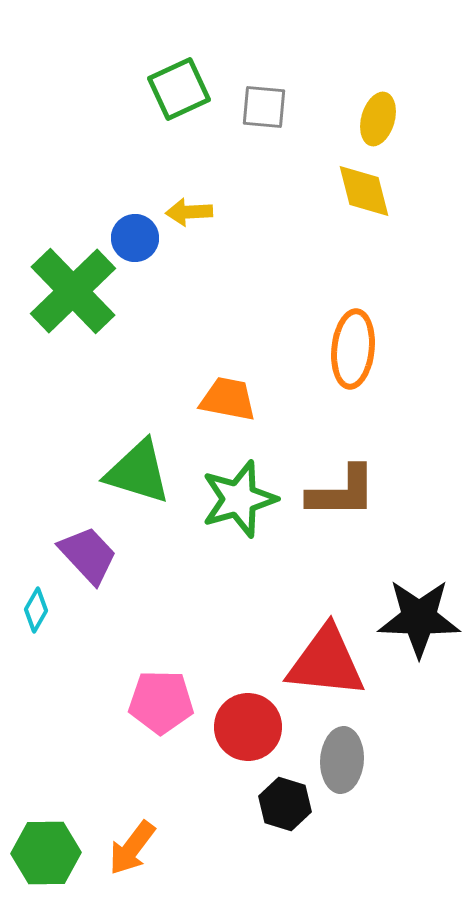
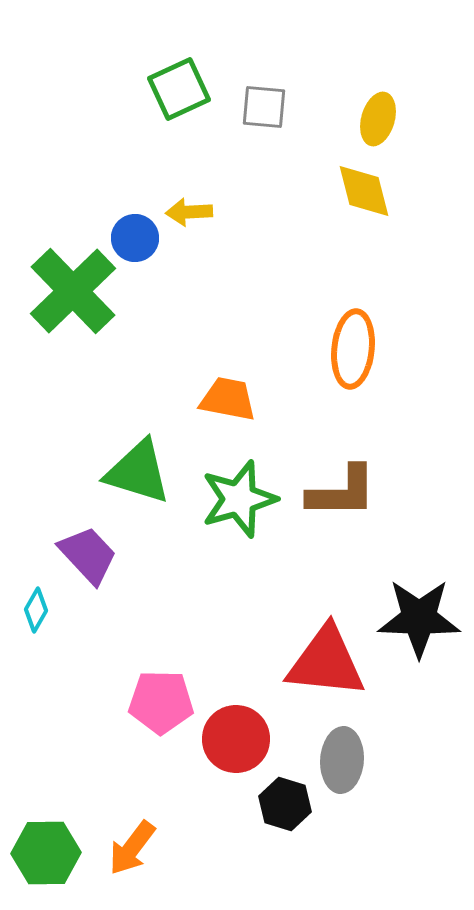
red circle: moved 12 px left, 12 px down
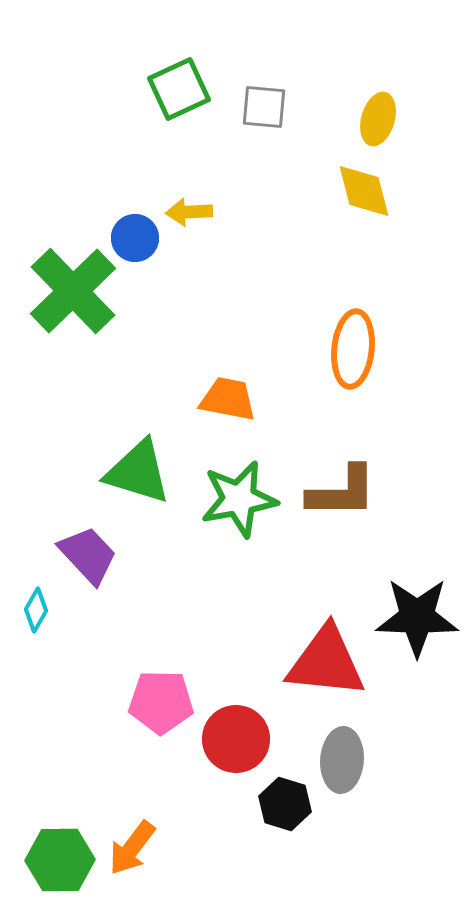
green star: rotated 6 degrees clockwise
black star: moved 2 px left, 1 px up
green hexagon: moved 14 px right, 7 px down
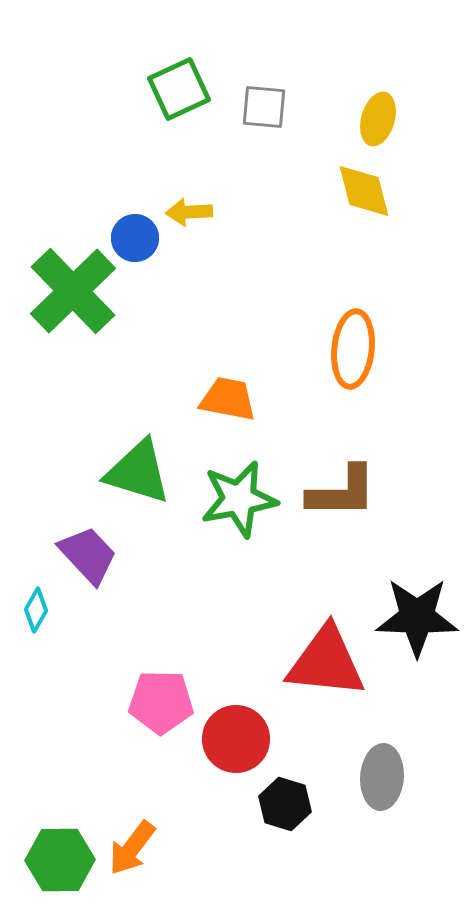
gray ellipse: moved 40 px right, 17 px down
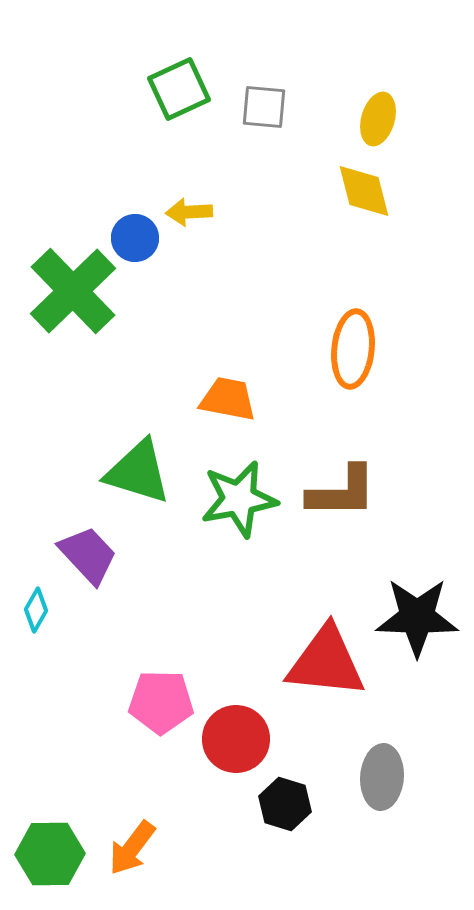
green hexagon: moved 10 px left, 6 px up
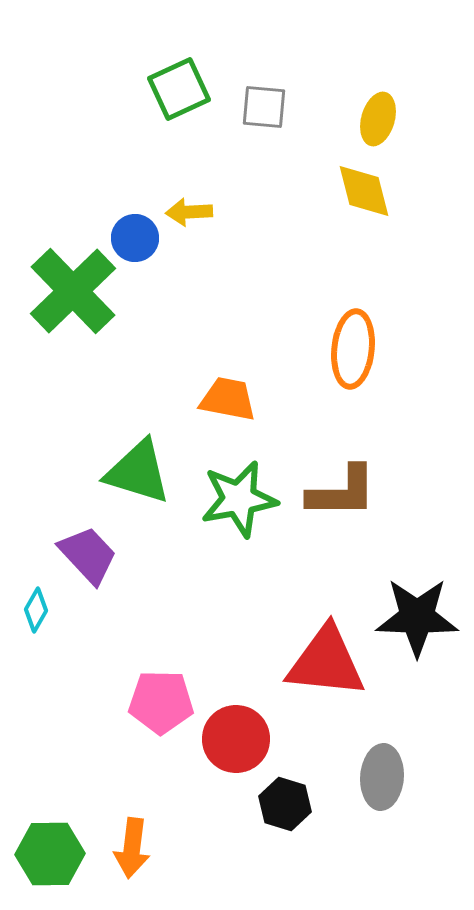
orange arrow: rotated 30 degrees counterclockwise
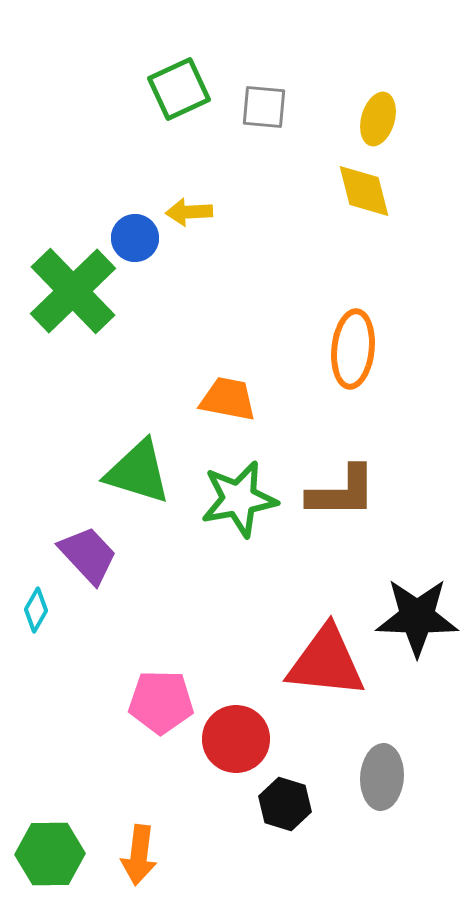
orange arrow: moved 7 px right, 7 px down
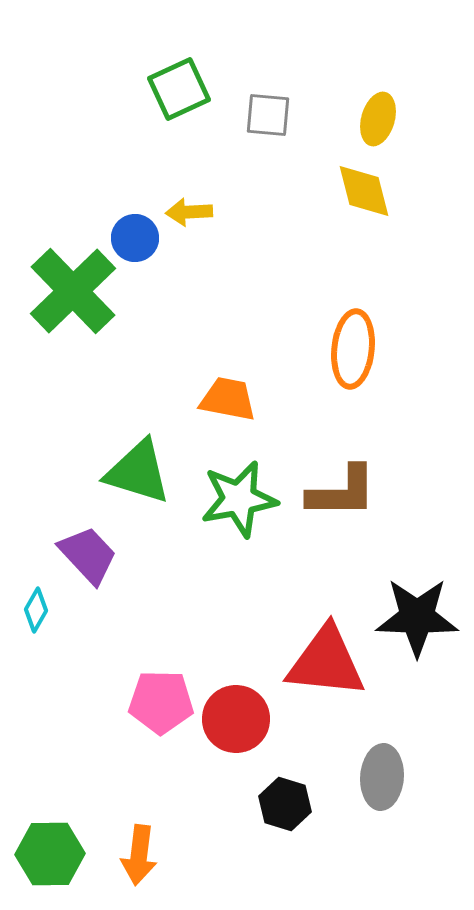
gray square: moved 4 px right, 8 px down
red circle: moved 20 px up
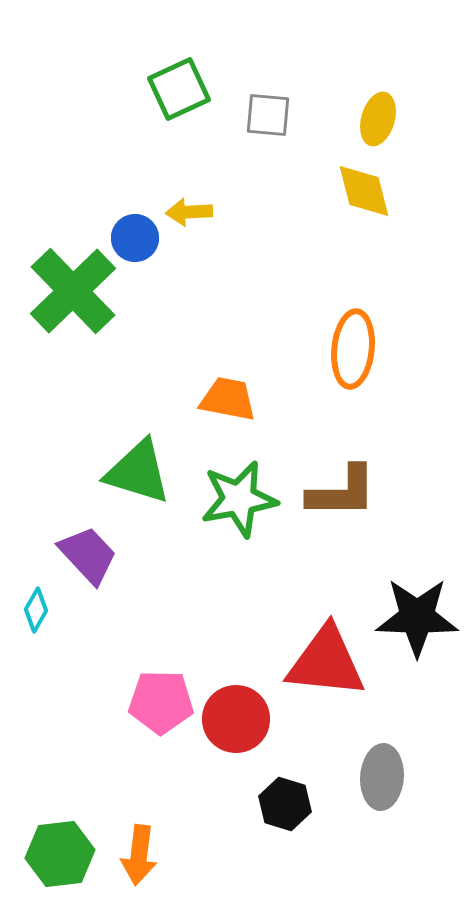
green hexagon: moved 10 px right; rotated 6 degrees counterclockwise
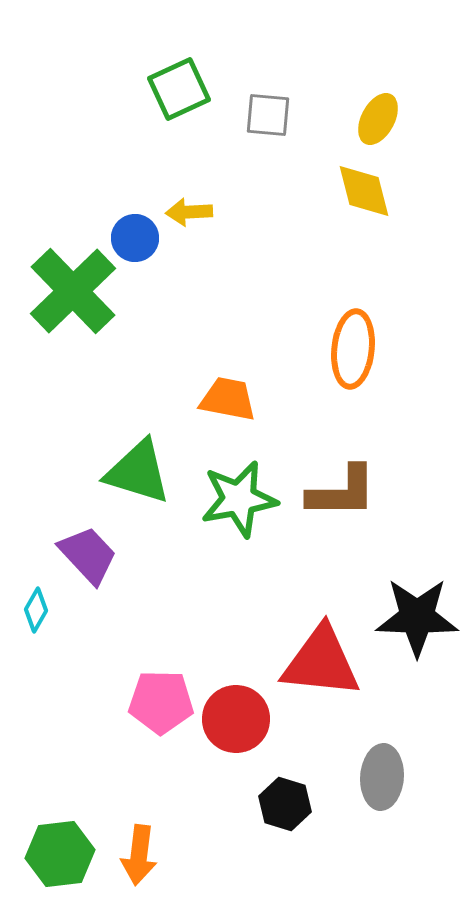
yellow ellipse: rotated 12 degrees clockwise
red triangle: moved 5 px left
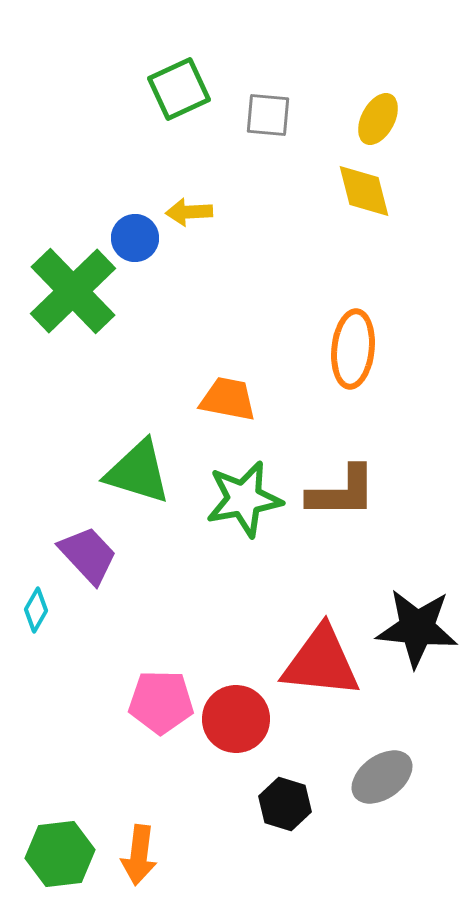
green star: moved 5 px right
black star: moved 11 px down; rotated 4 degrees clockwise
gray ellipse: rotated 50 degrees clockwise
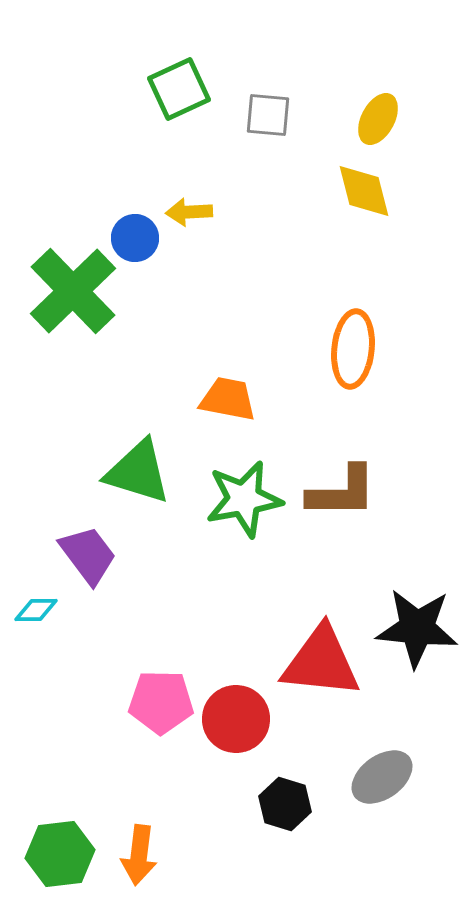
purple trapezoid: rotated 6 degrees clockwise
cyan diamond: rotated 60 degrees clockwise
